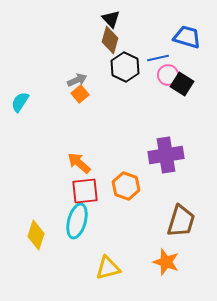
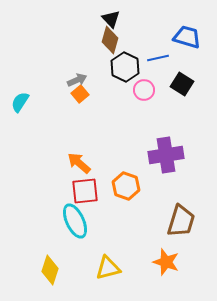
pink circle: moved 24 px left, 15 px down
cyan ellipse: moved 2 px left; rotated 40 degrees counterclockwise
yellow diamond: moved 14 px right, 35 px down
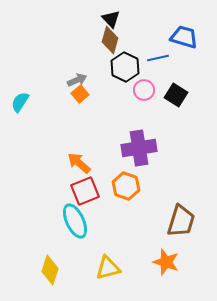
blue trapezoid: moved 3 px left
black square: moved 6 px left, 11 px down
purple cross: moved 27 px left, 7 px up
red square: rotated 16 degrees counterclockwise
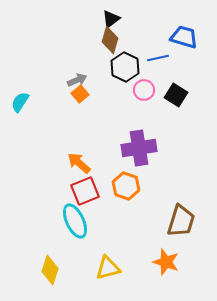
black triangle: rotated 36 degrees clockwise
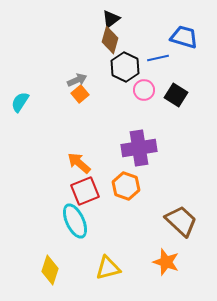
brown trapezoid: rotated 64 degrees counterclockwise
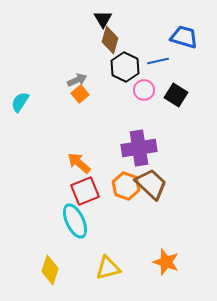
black triangle: moved 8 px left; rotated 24 degrees counterclockwise
blue line: moved 3 px down
brown trapezoid: moved 30 px left, 37 px up
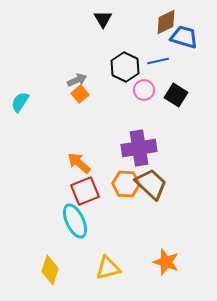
brown diamond: moved 56 px right, 18 px up; rotated 48 degrees clockwise
orange hexagon: moved 2 px up; rotated 16 degrees counterclockwise
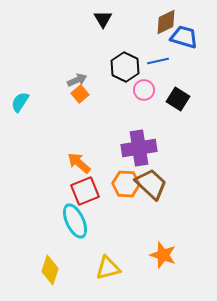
black square: moved 2 px right, 4 px down
orange star: moved 3 px left, 7 px up
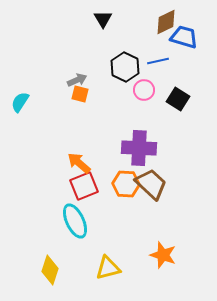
orange square: rotated 36 degrees counterclockwise
purple cross: rotated 12 degrees clockwise
red square: moved 1 px left, 5 px up
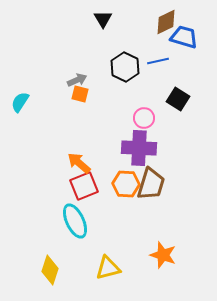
pink circle: moved 28 px down
brown trapezoid: rotated 64 degrees clockwise
